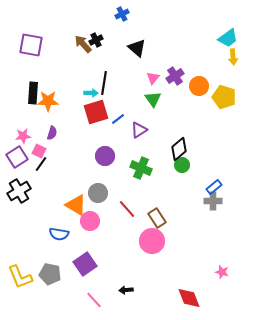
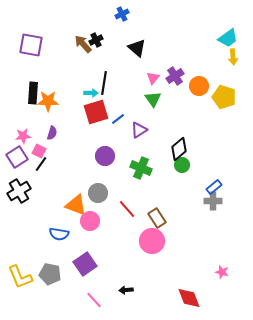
orange triangle at (76, 205): rotated 10 degrees counterclockwise
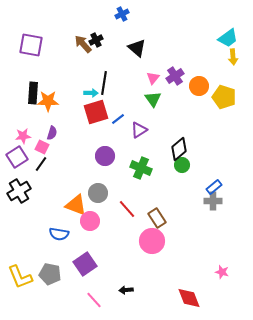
pink square at (39, 151): moved 3 px right, 4 px up
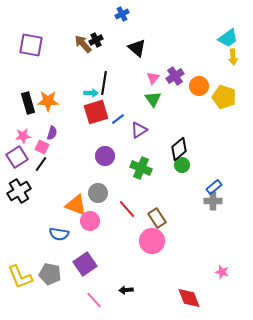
black rectangle at (33, 93): moved 5 px left, 10 px down; rotated 20 degrees counterclockwise
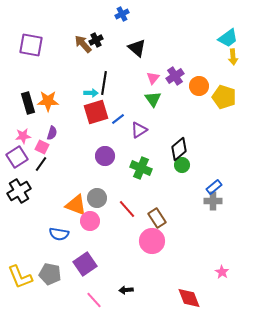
gray circle at (98, 193): moved 1 px left, 5 px down
pink star at (222, 272): rotated 16 degrees clockwise
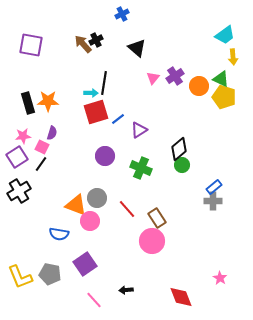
cyan trapezoid at (228, 38): moved 3 px left, 3 px up
green triangle at (153, 99): moved 68 px right, 20 px up; rotated 30 degrees counterclockwise
pink star at (222, 272): moved 2 px left, 6 px down
red diamond at (189, 298): moved 8 px left, 1 px up
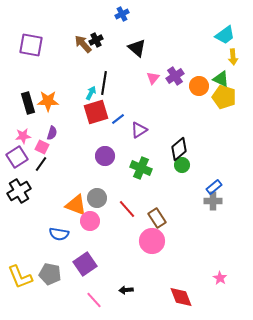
cyan arrow at (91, 93): rotated 64 degrees counterclockwise
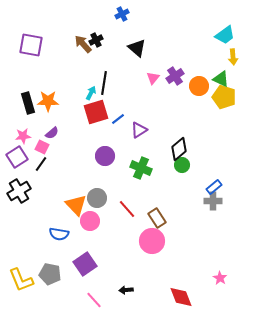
purple semicircle at (52, 133): rotated 32 degrees clockwise
orange triangle at (76, 205): rotated 25 degrees clockwise
yellow L-shape at (20, 277): moved 1 px right, 3 px down
